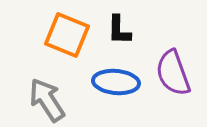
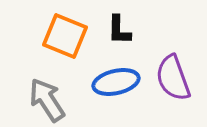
orange square: moved 2 px left, 1 px down
purple semicircle: moved 5 px down
blue ellipse: rotated 18 degrees counterclockwise
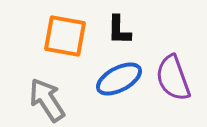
orange square: rotated 12 degrees counterclockwise
blue ellipse: moved 3 px right, 3 px up; rotated 15 degrees counterclockwise
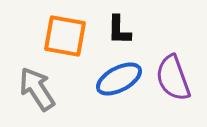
gray arrow: moved 10 px left, 11 px up
